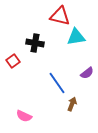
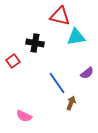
brown arrow: moved 1 px left, 1 px up
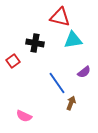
red triangle: moved 1 px down
cyan triangle: moved 3 px left, 3 px down
purple semicircle: moved 3 px left, 1 px up
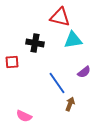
red square: moved 1 px left, 1 px down; rotated 32 degrees clockwise
brown arrow: moved 1 px left, 1 px down
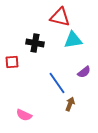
pink semicircle: moved 1 px up
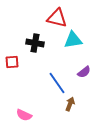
red triangle: moved 3 px left, 1 px down
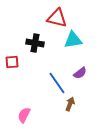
purple semicircle: moved 4 px left, 1 px down
pink semicircle: rotated 91 degrees clockwise
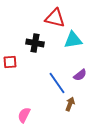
red triangle: moved 2 px left
red square: moved 2 px left
purple semicircle: moved 2 px down
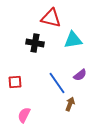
red triangle: moved 4 px left
red square: moved 5 px right, 20 px down
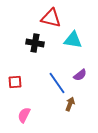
cyan triangle: rotated 18 degrees clockwise
